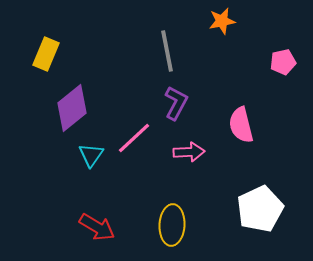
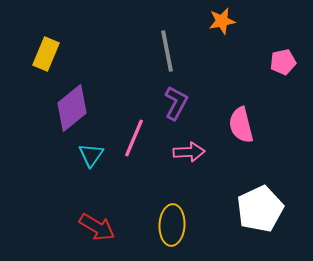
pink line: rotated 24 degrees counterclockwise
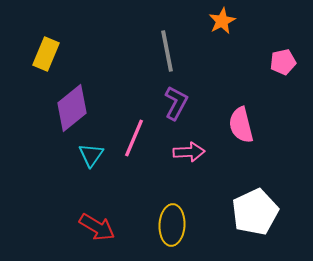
orange star: rotated 16 degrees counterclockwise
white pentagon: moved 5 px left, 3 px down
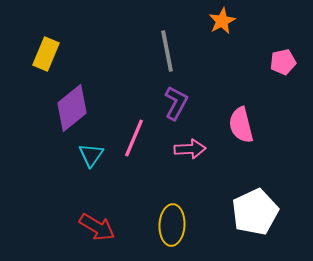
pink arrow: moved 1 px right, 3 px up
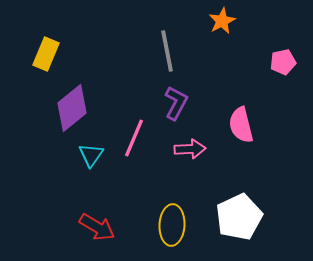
white pentagon: moved 16 px left, 5 px down
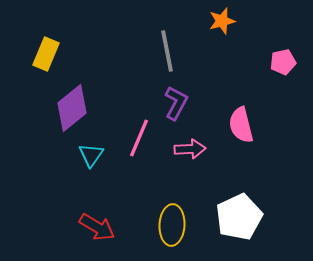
orange star: rotated 12 degrees clockwise
pink line: moved 5 px right
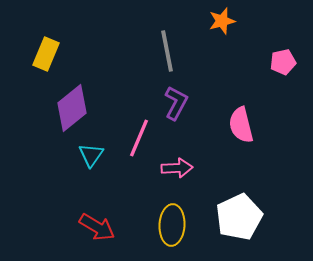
pink arrow: moved 13 px left, 19 px down
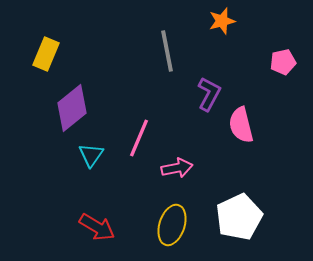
purple L-shape: moved 33 px right, 9 px up
pink arrow: rotated 8 degrees counterclockwise
yellow ellipse: rotated 15 degrees clockwise
